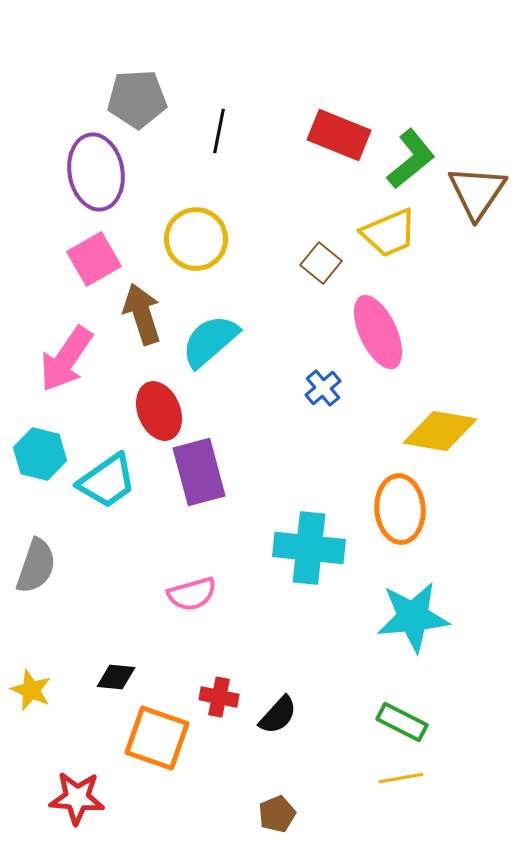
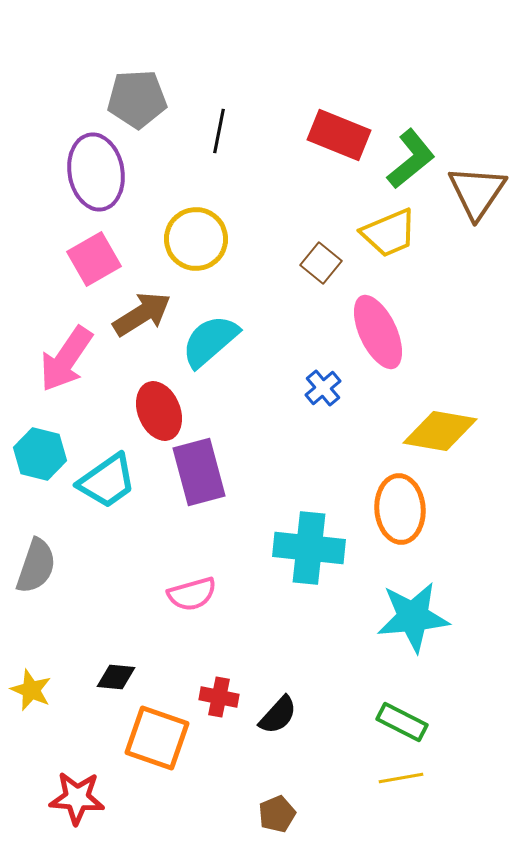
brown arrow: rotated 76 degrees clockwise
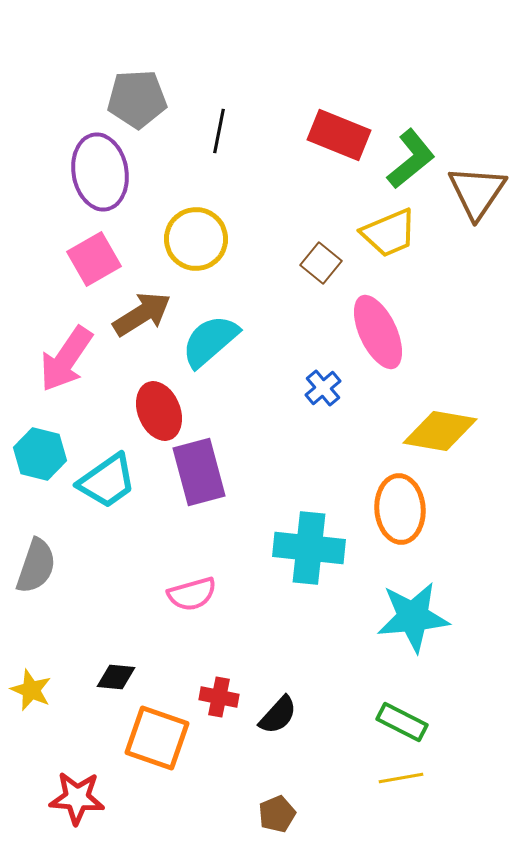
purple ellipse: moved 4 px right
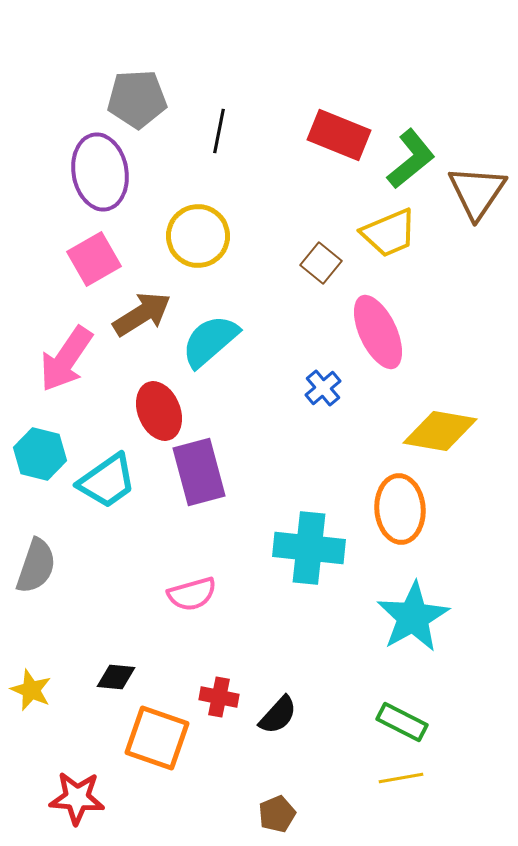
yellow circle: moved 2 px right, 3 px up
cyan star: rotated 24 degrees counterclockwise
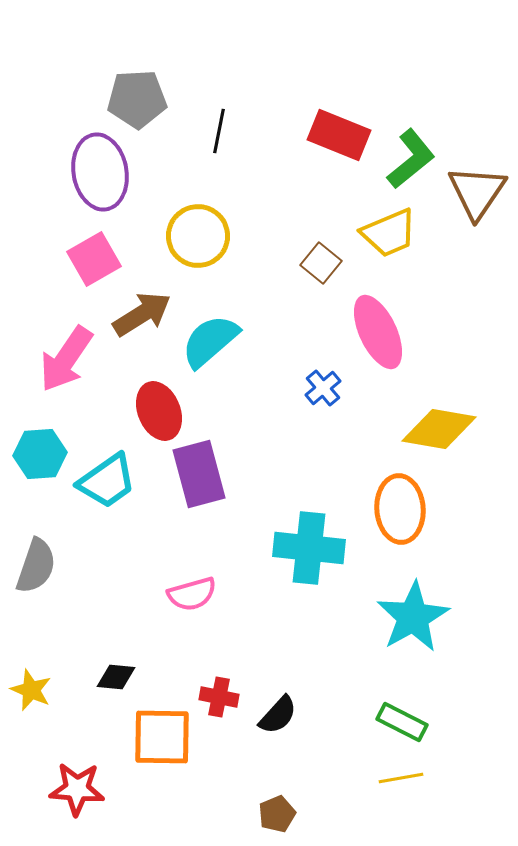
yellow diamond: moved 1 px left, 2 px up
cyan hexagon: rotated 18 degrees counterclockwise
purple rectangle: moved 2 px down
orange square: moved 5 px right, 1 px up; rotated 18 degrees counterclockwise
red star: moved 9 px up
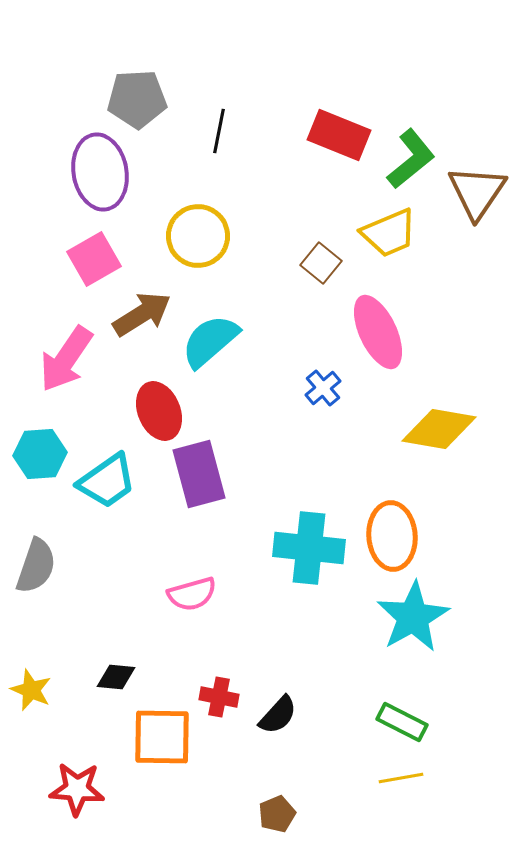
orange ellipse: moved 8 px left, 27 px down
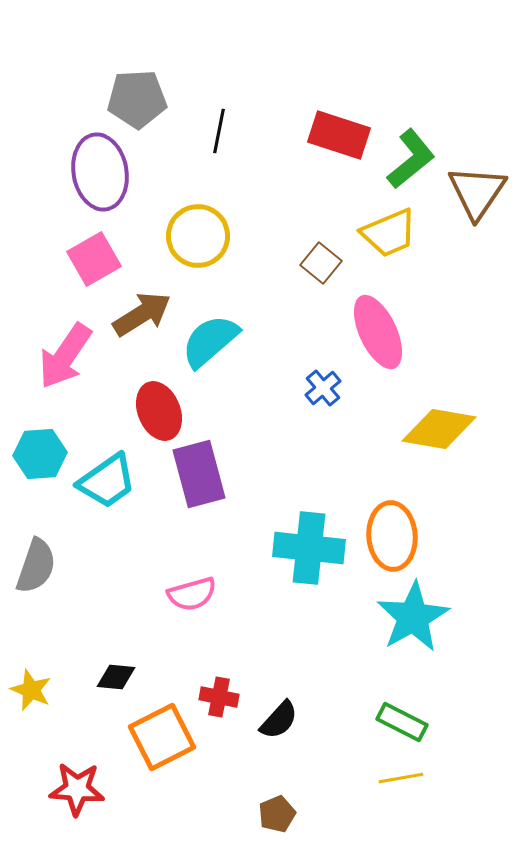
red rectangle: rotated 4 degrees counterclockwise
pink arrow: moved 1 px left, 3 px up
black semicircle: moved 1 px right, 5 px down
orange square: rotated 28 degrees counterclockwise
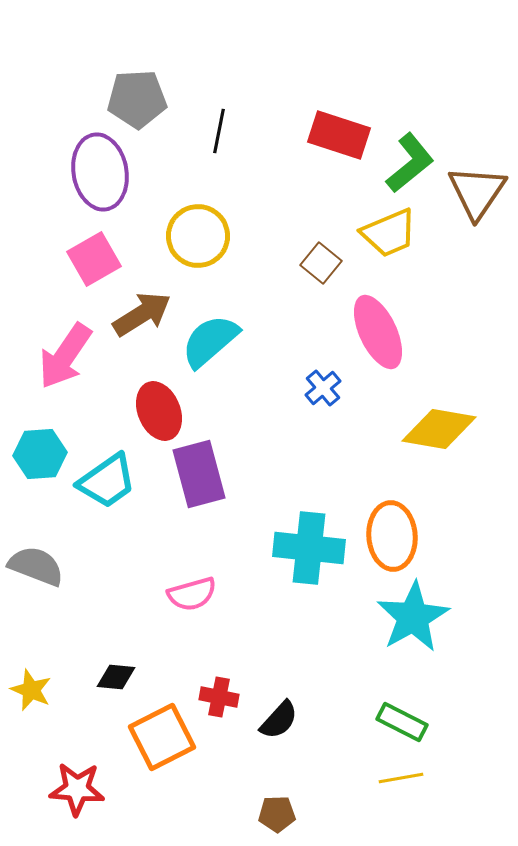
green L-shape: moved 1 px left, 4 px down
gray semicircle: rotated 88 degrees counterclockwise
brown pentagon: rotated 21 degrees clockwise
